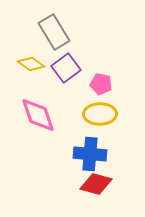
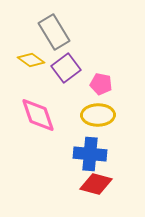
yellow diamond: moved 4 px up
yellow ellipse: moved 2 px left, 1 px down
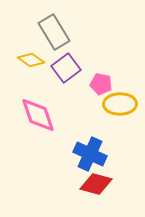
yellow ellipse: moved 22 px right, 11 px up
blue cross: rotated 20 degrees clockwise
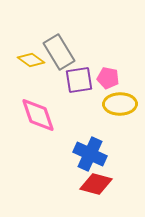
gray rectangle: moved 5 px right, 20 px down
purple square: moved 13 px right, 12 px down; rotated 28 degrees clockwise
pink pentagon: moved 7 px right, 6 px up
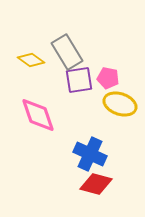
gray rectangle: moved 8 px right
yellow ellipse: rotated 20 degrees clockwise
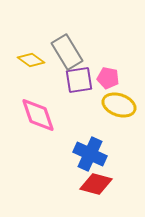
yellow ellipse: moved 1 px left, 1 px down
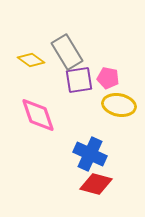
yellow ellipse: rotated 8 degrees counterclockwise
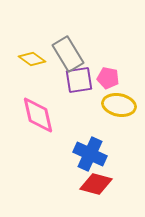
gray rectangle: moved 1 px right, 2 px down
yellow diamond: moved 1 px right, 1 px up
pink diamond: rotated 6 degrees clockwise
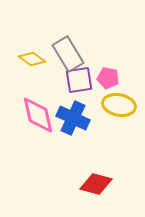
blue cross: moved 17 px left, 36 px up
